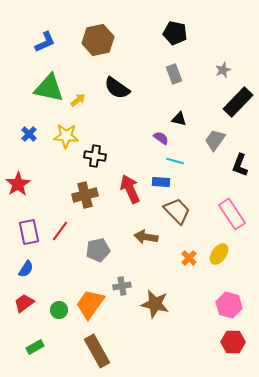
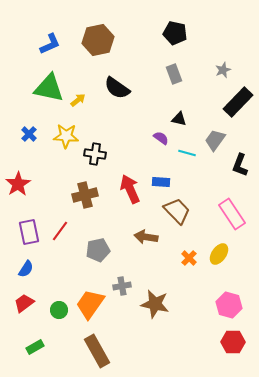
blue L-shape: moved 5 px right, 2 px down
black cross: moved 2 px up
cyan line: moved 12 px right, 8 px up
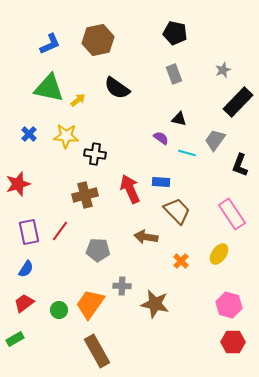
red star: rotated 15 degrees clockwise
gray pentagon: rotated 15 degrees clockwise
orange cross: moved 8 px left, 3 px down
gray cross: rotated 12 degrees clockwise
green rectangle: moved 20 px left, 8 px up
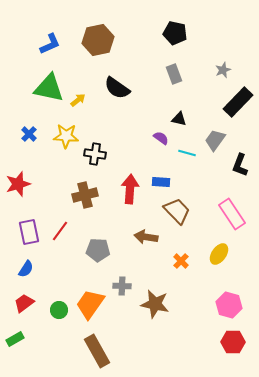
red arrow: rotated 28 degrees clockwise
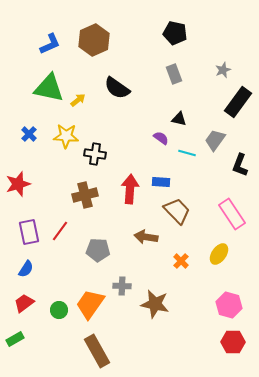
brown hexagon: moved 4 px left; rotated 12 degrees counterclockwise
black rectangle: rotated 8 degrees counterclockwise
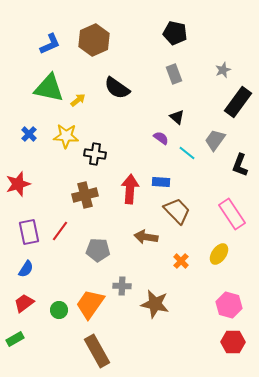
black triangle: moved 2 px left, 2 px up; rotated 28 degrees clockwise
cyan line: rotated 24 degrees clockwise
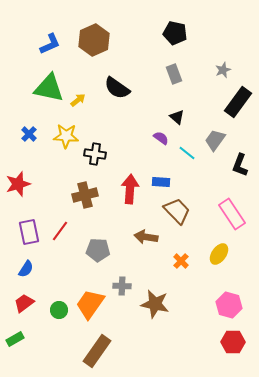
brown rectangle: rotated 64 degrees clockwise
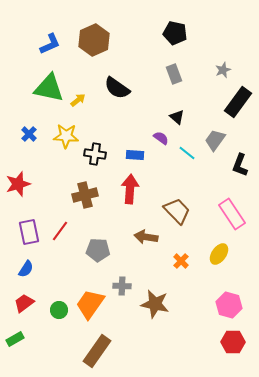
blue rectangle: moved 26 px left, 27 px up
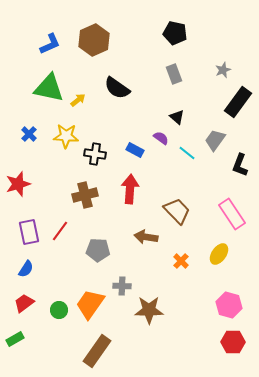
blue rectangle: moved 5 px up; rotated 24 degrees clockwise
brown star: moved 6 px left, 6 px down; rotated 12 degrees counterclockwise
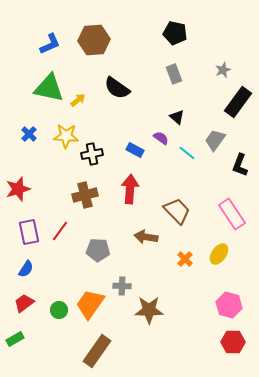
brown hexagon: rotated 20 degrees clockwise
black cross: moved 3 px left; rotated 20 degrees counterclockwise
red star: moved 5 px down
orange cross: moved 4 px right, 2 px up
